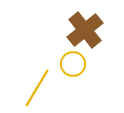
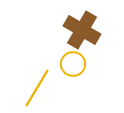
brown cross: moved 3 px left; rotated 21 degrees counterclockwise
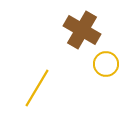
yellow circle: moved 33 px right
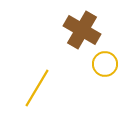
yellow circle: moved 1 px left
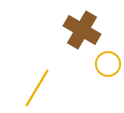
yellow circle: moved 3 px right
